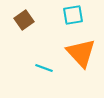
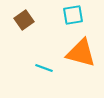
orange triangle: rotated 32 degrees counterclockwise
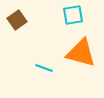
brown square: moved 7 px left
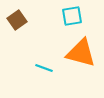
cyan square: moved 1 px left, 1 px down
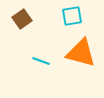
brown square: moved 5 px right, 1 px up
cyan line: moved 3 px left, 7 px up
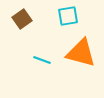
cyan square: moved 4 px left
cyan line: moved 1 px right, 1 px up
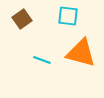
cyan square: rotated 15 degrees clockwise
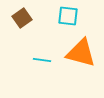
brown square: moved 1 px up
cyan line: rotated 12 degrees counterclockwise
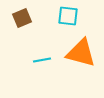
brown square: rotated 12 degrees clockwise
cyan line: rotated 18 degrees counterclockwise
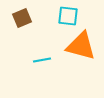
orange triangle: moved 7 px up
